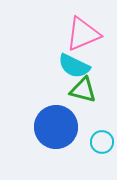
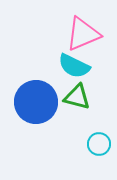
green triangle: moved 6 px left, 7 px down
blue circle: moved 20 px left, 25 px up
cyan circle: moved 3 px left, 2 px down
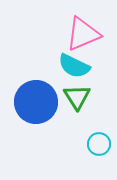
green triangle: rotated 44 degrees clockwise
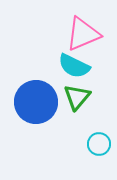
green triangle: rotated 12 degrees clockwise
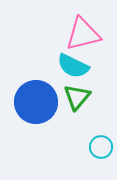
pink triangle: rotated 9 degrees clockwise
cyan semicircle: moved 1 px left
cyan circle: moved 2 px right, 3 px down
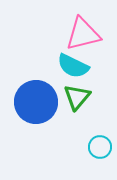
cyan circle: moved 1 px left
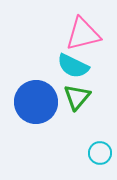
cyan circle: moved 6 px down
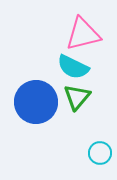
cyan semicircle: moved 1 px down
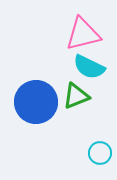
cyan semicircle: moved 16 px right
green triangle: moved 1 px left, 1 px up; rotated 28 degrees clockwise
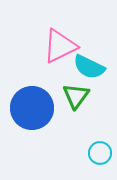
pink triangle: moved 23 px left, 12 px down; rotated 12 degrees counterclockwise
green triangle: rotated 32 degrees counterclockwise
blue circle: moved 4 px left, 6 px down
